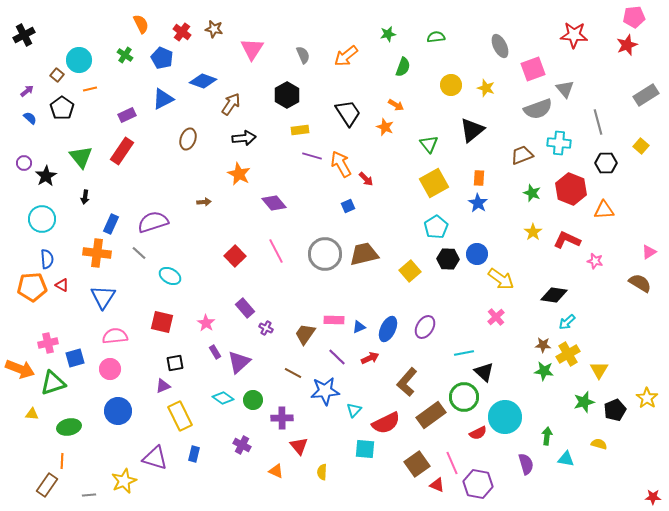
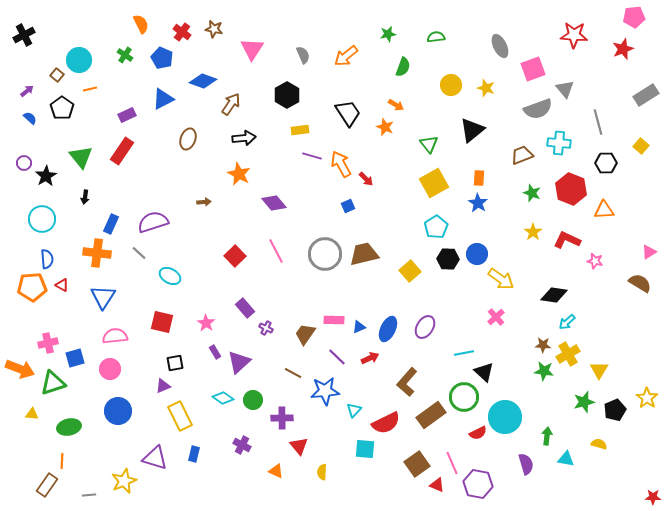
red star at (627, 45): moved 4 px left, 4 px down
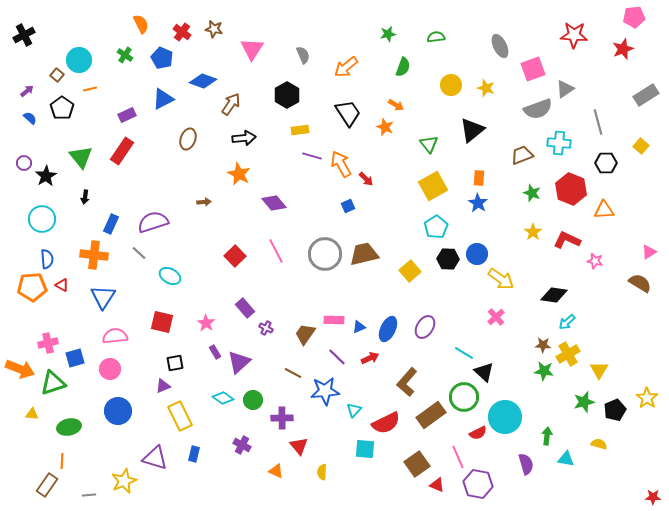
orange arrow at (346, 56): moved 11 px down
gray triangle at (565, 89): rotated 36 degrees clockwise
yellow square at (434, 183): moved 1 px left, 3 px down
orange cross at (97, 253): moved 3 px left, 2 px down
cyan line at (464, 353): rotated 42 degrees clockwise
pink line at (452, 463): moved 6 px right, 6 px up
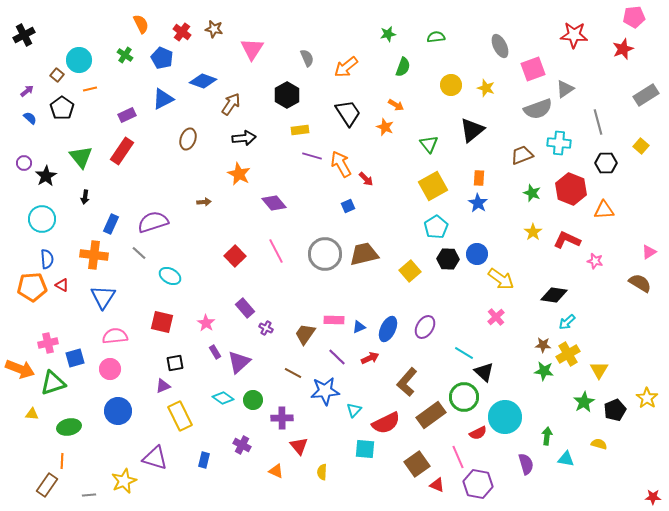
gray semicircle at (303, 55): moved 4 px right, 3 px down
green star at (584, 402): rotated 15 degrees counterclockwise
blue rectangle at (194, 454): moved 10 px right, 6 px down
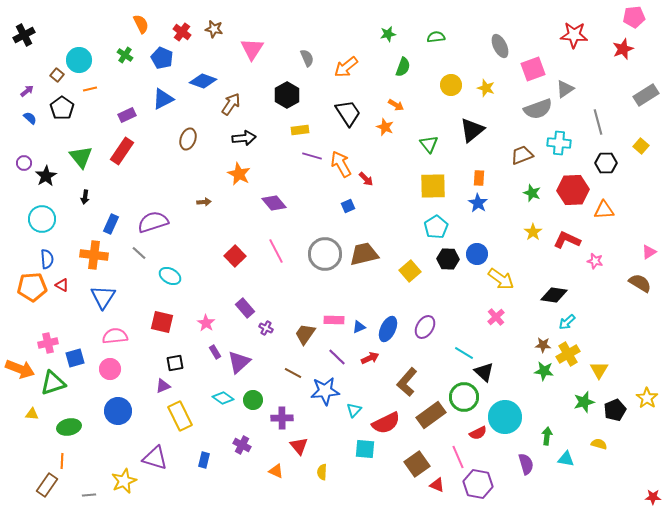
yellow square at (433, 186): rotated 28 degrees clockwise
red hexagon at (571, 189): moved 2 px right, 1 px down; rotated 24 degrees counterclockwise
green star at (584, 402): rotated 15 degrees clockwise
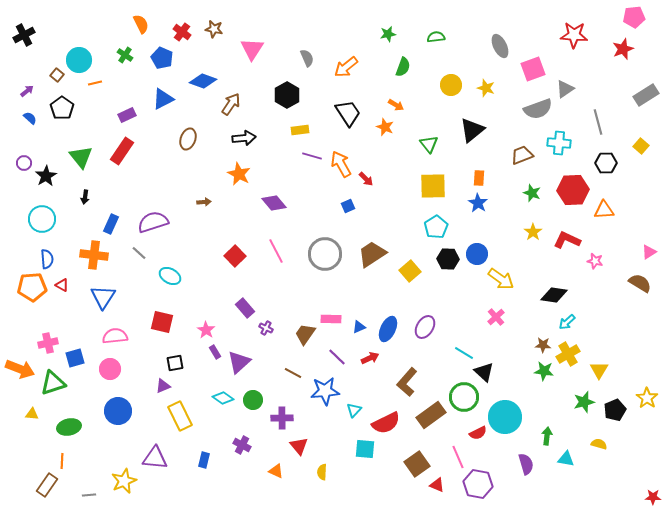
orange line at (90, 89): moved 5 px right, 6 px up
brown trapezoid at (364, 254): moved 8 px right; rotated 20 degrees counterclockwise
pink rectangle at (334, 320): moved 3 px left, 1 px up
pink star at (206, 323): moved 7 px down
purple triangle at (155, 458): rotated 12 degrees counterclockwise
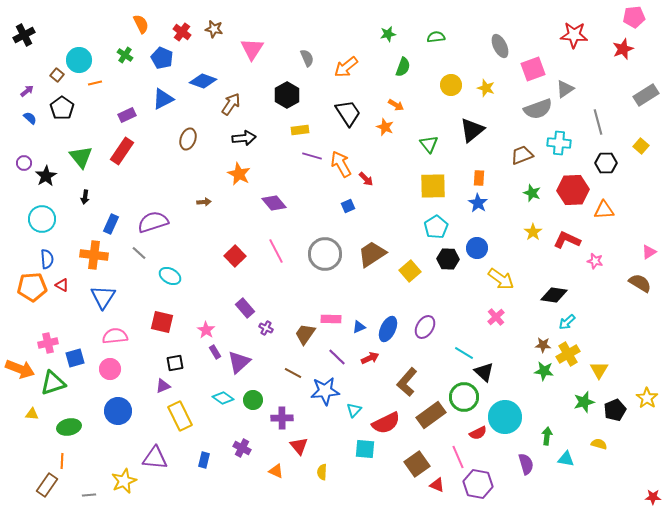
blue circle at (477, 254): moved 6 px up
purple cross at (242, 445): moved 3 px down
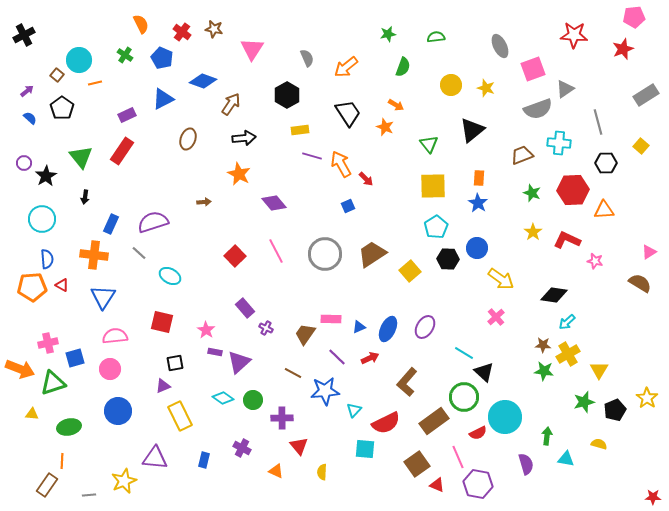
purple rectangle at (215, 352): rotated 48 degrees counterclockwise
brown rectangle at (431, 415): moved 3 px right, 6 px down
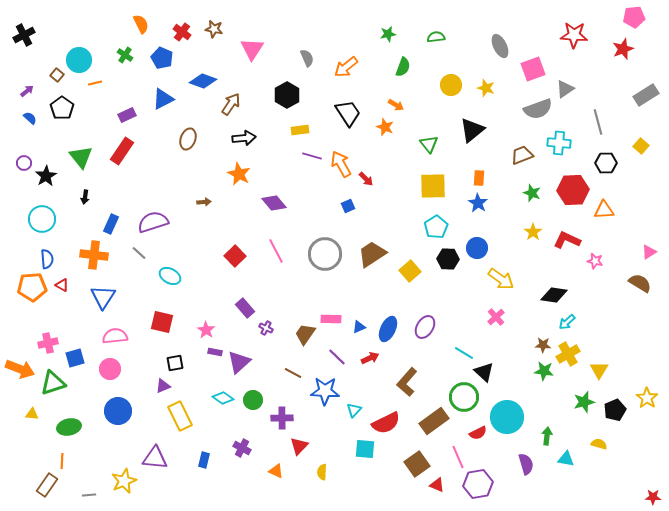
blue star at (325, 391): rotated 8 degrees clockwise
cyan circle at (505, 417): moved 2 px right
red triangle at (299, 446): rotated 24 degrees clockwise
purple hexagon at (478, 484): rotated 20 degrees counterclockwise
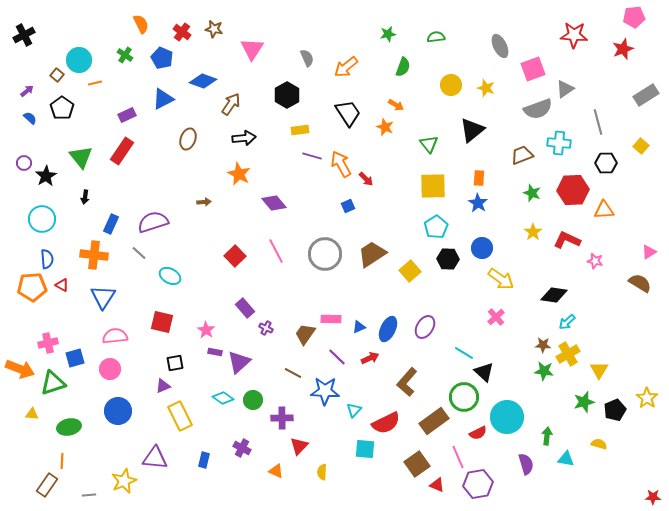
blue circle at (477, 248): moved 5 px right
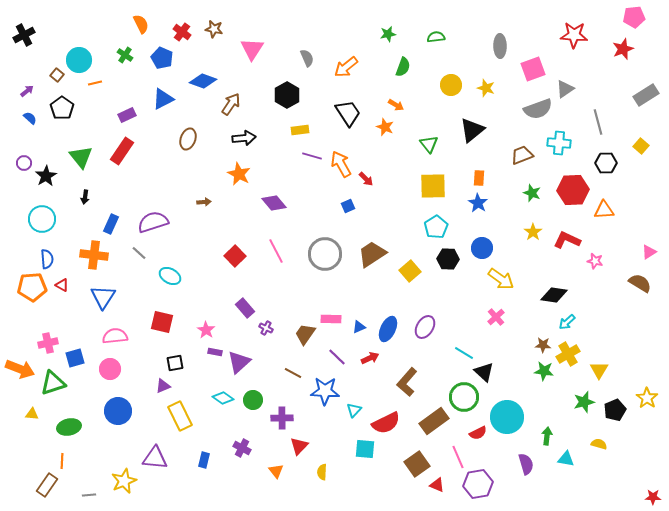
gray ellipse at (500, 46): rotated 25 degrees clockwise
orange triangle at (276, 471): rotated 28 degrees clockwise
